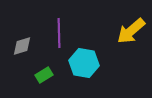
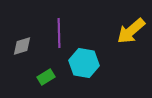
green rectangle: moved 2 px right, 2 px down
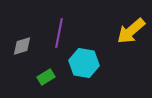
purple line: rotated 12 degrees clockwise
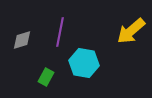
purple line: moved 1 px right, 1 px up
gray diamond: moved 6 px up
green rectangle: rotated 30 degrees counterclockwise
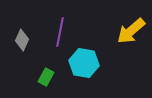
gray diamond: rotated 50 degrees counterclockwise
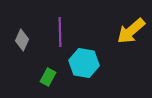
purple line: rotated 12 degrees counterclockwise
green rectangle: moved 2 px right
